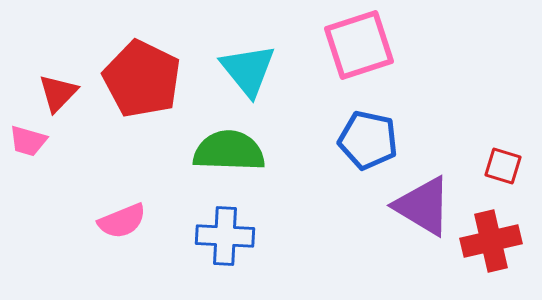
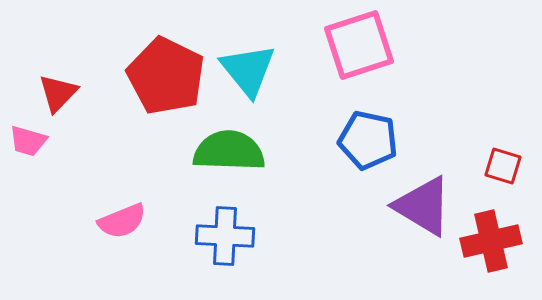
red pentagon: moved 24 px right, 3 px up
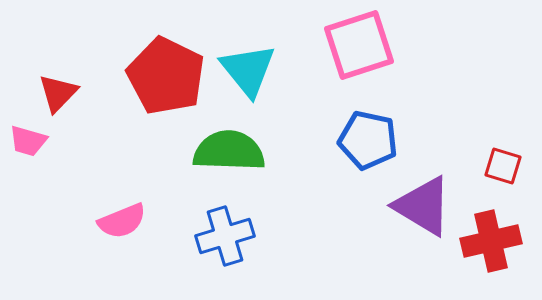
blue cross: rotated 20 degrees counterclockwise
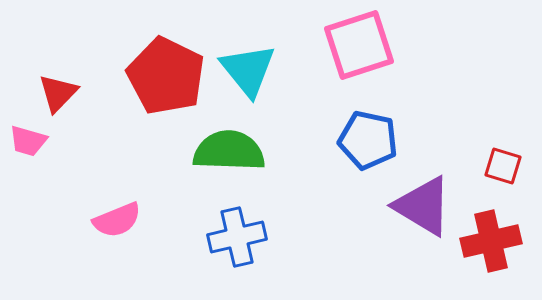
pink semicircle: moved 5 px left, 1 px up
blue cross: moved 12 px right, 1 px down; rotated 4 degrees clockwise
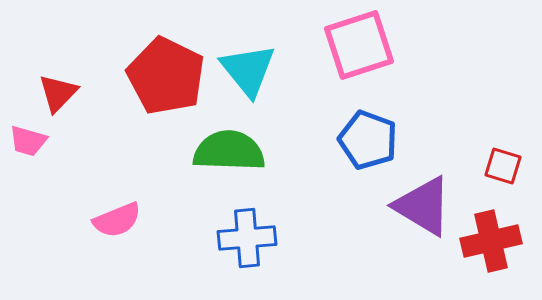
blue pentagon: rotated 8 degrees clockwise
blue cross: moved 10 px right, 1 px down; rotated 8 degrees clockwise
